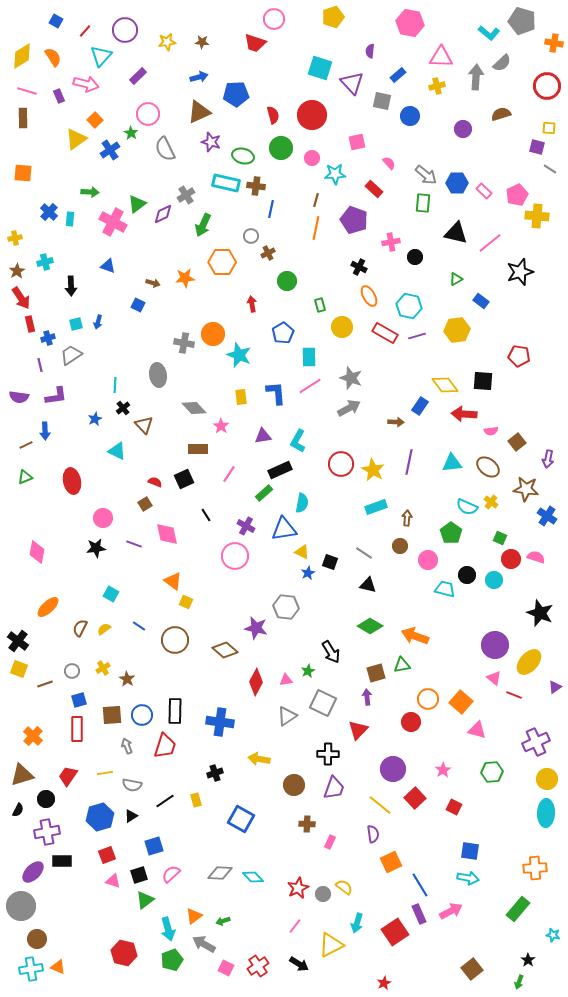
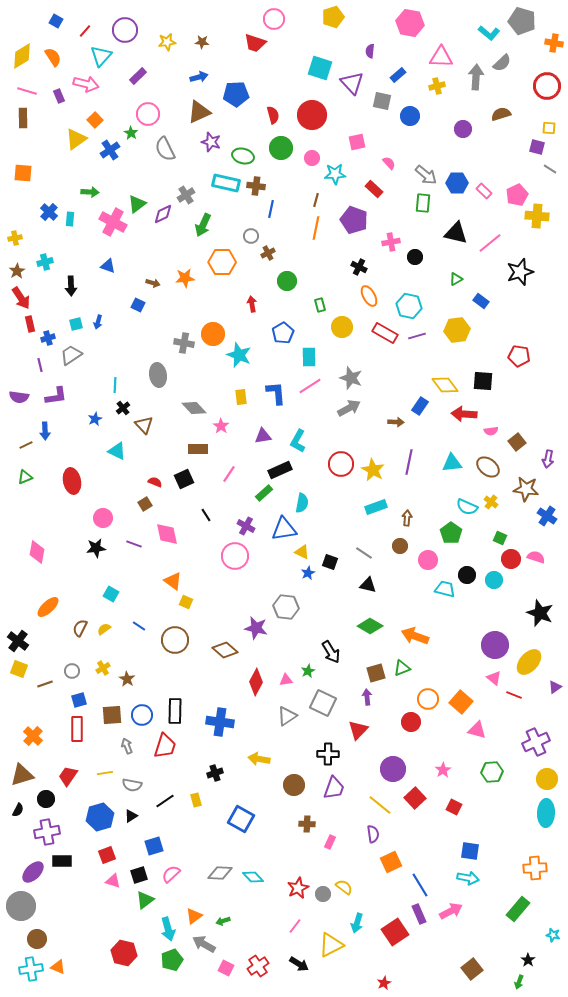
green triangle at (402, 665): moved 3 px down; rotated 12 degrees counterclockwise
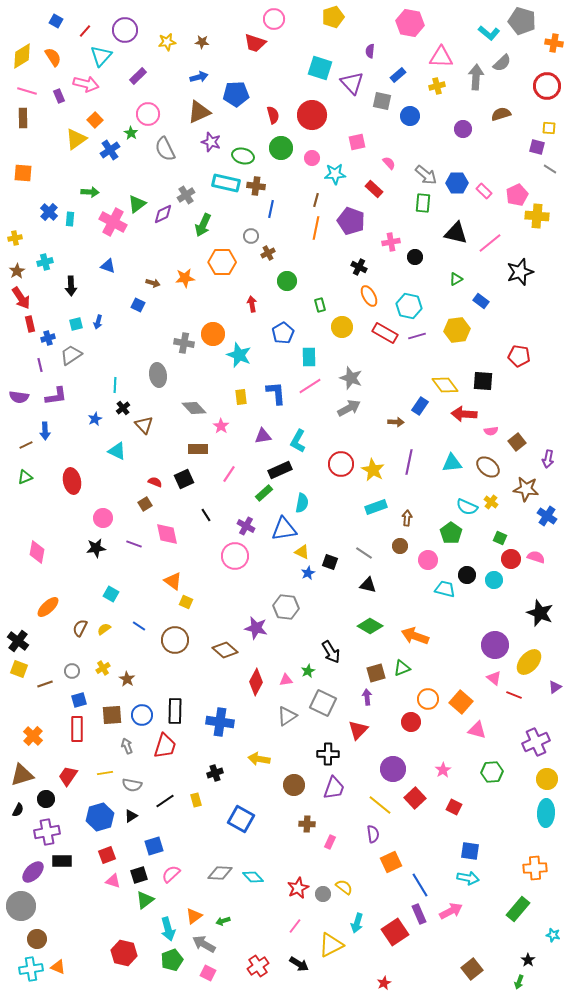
purple pentagon at (354, 220): moved 3 px left, 1 px down
pink square at (226, 968): moved 18 px left, 5 px down
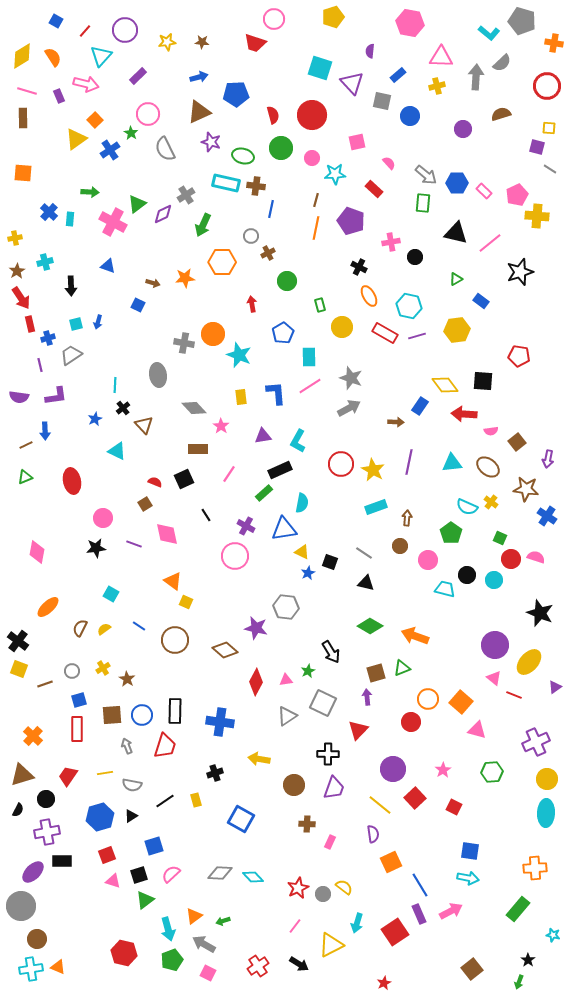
black triangle at (368, 585): moved 2 px left, 2 px up
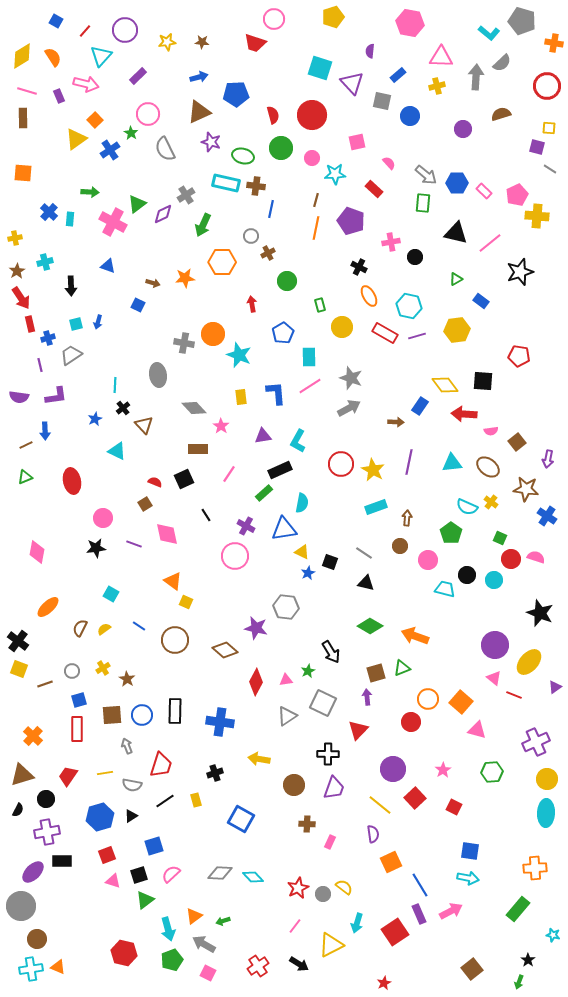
red trapezoid at (165, 746): moved 4 px left, 19 px down
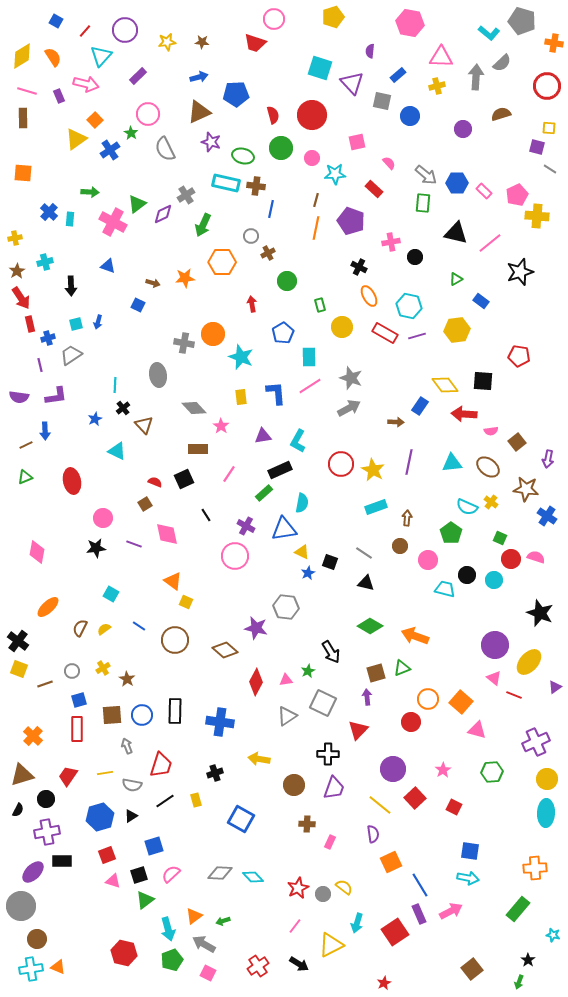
cyan star at (239, 355): moved 2 px right, 2 px down
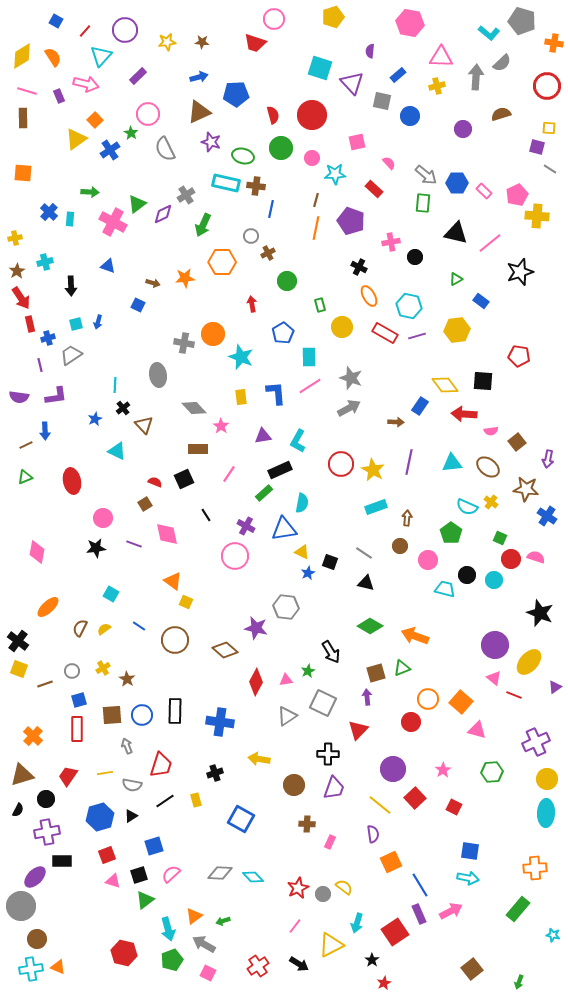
purple ellipse at (33, 872): moved 2 px right, 5 px down
black star at (528, 960): moved 156 px left
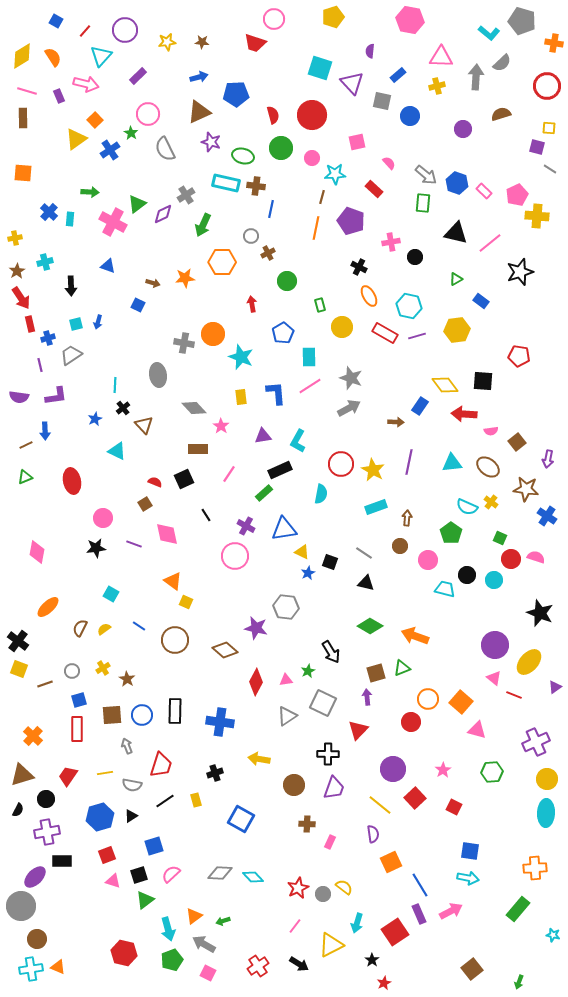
pink hexagon at (410, 23): moved 3 px up
blue hexagon at (457, 183): rotated 20 degrees clockwise
brown line at (316, 200): moved 6 px right, 3 px up
cyan semicircle at (302, 503): moved 19 px right, 9 px up
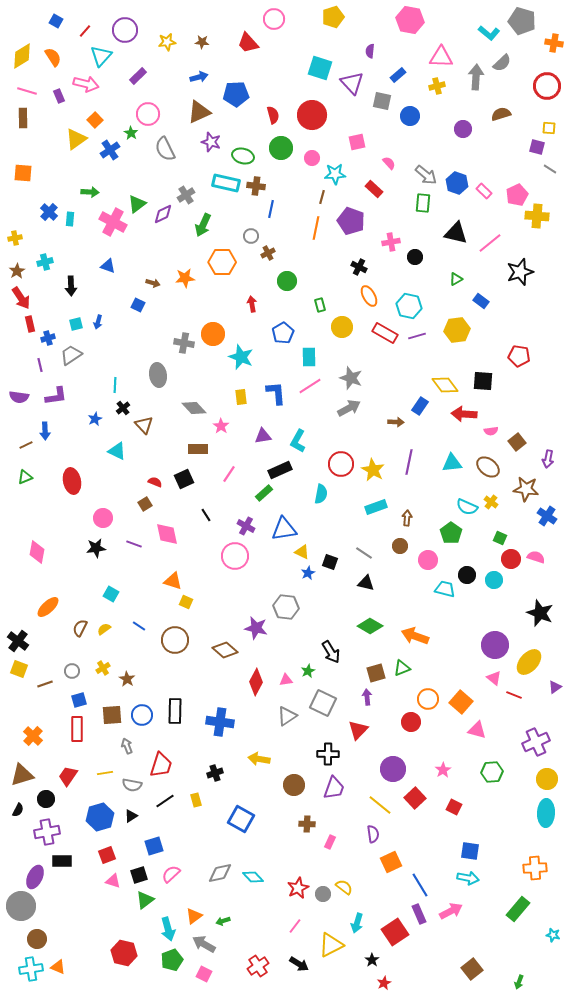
red trapezoid at (255, 43): moved 7 px left; rotated 30 degrees clockwise
orange triangle at (173, 581): rotated 18 degrees counterclockwise
gray diamond at (220, 873): rotated 15 degrees counterclockwise
purple ellipse at (35, 877): rotated 20 degrees counterclockwise
pink square at (208, 973): moved 4 px left, 1 px down
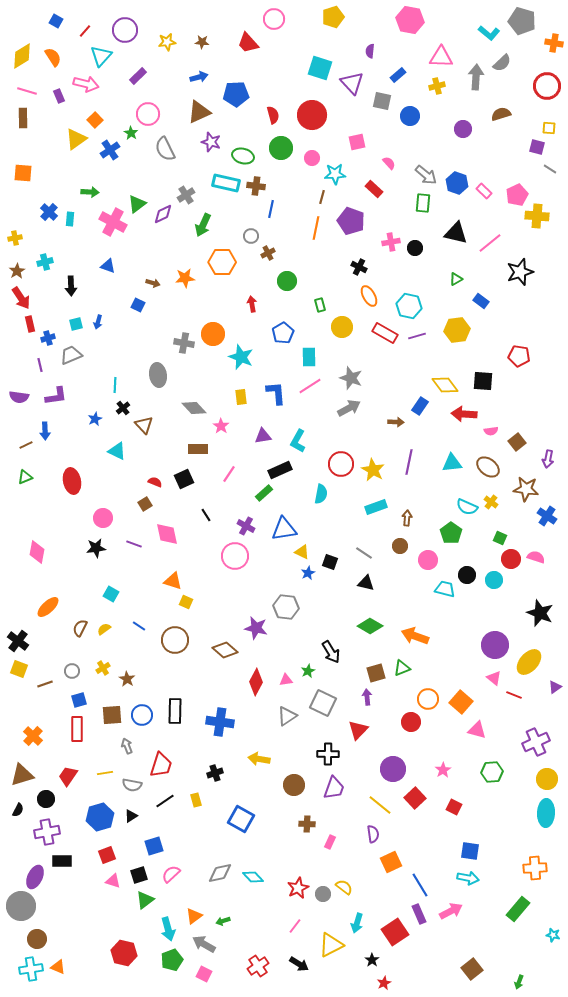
black circle at (415, 257): moved 9 px up
gray trapezoid at (71, 355): rotated 10 degrees clockwise
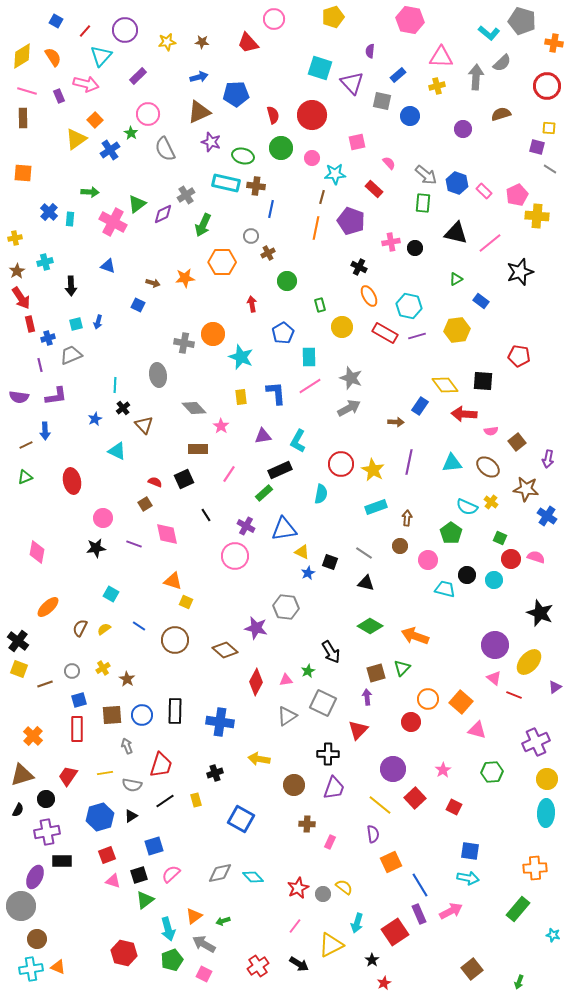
green triangle at (402, 668): rotated 24 degrees counterclockwise
